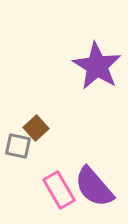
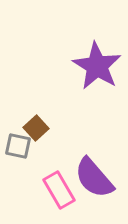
purple semicircle: moved 9 px up
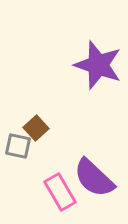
purple star: moved 1 px right, 1 px up; rotated 12 degrees counterclockwise
purple semicircle: rotated 6 degrees counterclockwise
pink rectangle: moved 1 px right, 2 px down
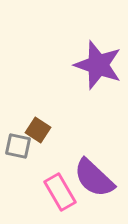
brown square: moved 2 px right, 2 px down; rotated 15 degrees counterclockwise
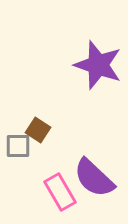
gray square: rotated 12 degrees counterclockwise
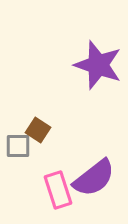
purple semicircle: rotated 81 degrees counterclockwise
pink rectangle: moved 2 px left, 2 px up; rotated 12 degrees clockwise
